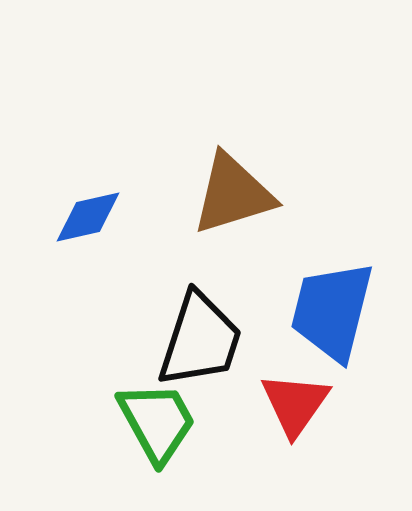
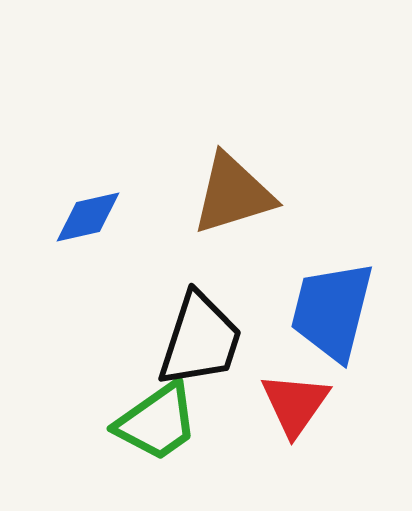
green trapezoid: rotated 84 degrees clockwise
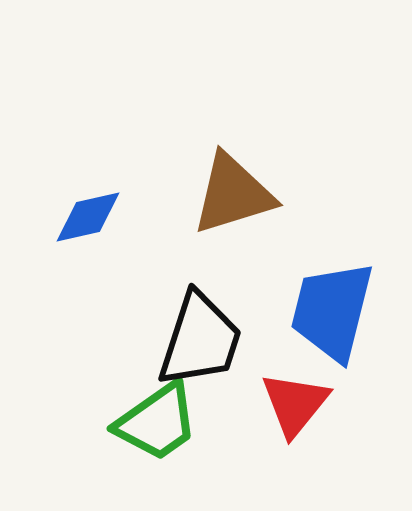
red triangle: rotated 4 degrees clockwise
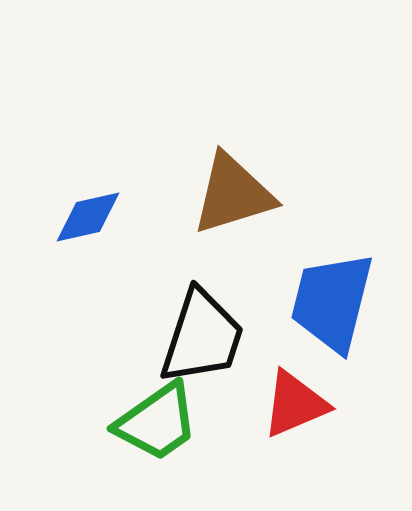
blue trapezoid: moved 9 px up
black trapezoid: moved 2 px right, 3 px up
red triangle: rotated 28 degrees clockwise
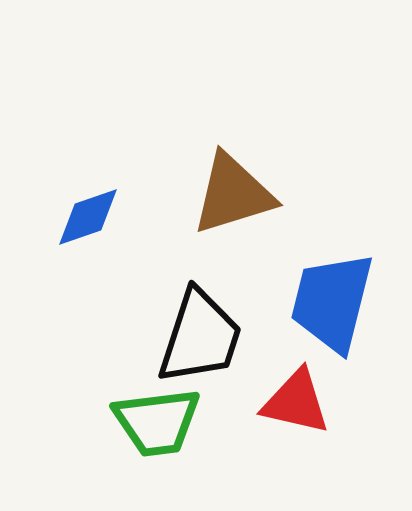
blue diamond: rotated 6 degrees counterclockwise
black trapezoid: moved 2 px left
red triangle: moved 1 px right, 2 px up; rotated 36 degrees clockwise
green trapezoid: rotated 28 degrees clockwise
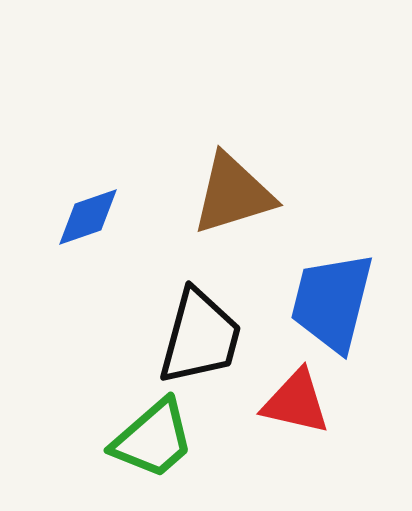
black trapezoid: rotated 3 degrees counterclockwise
green trapezoid: moved 4 px left, 17 px down; rotated 34 degrees counterclockwise
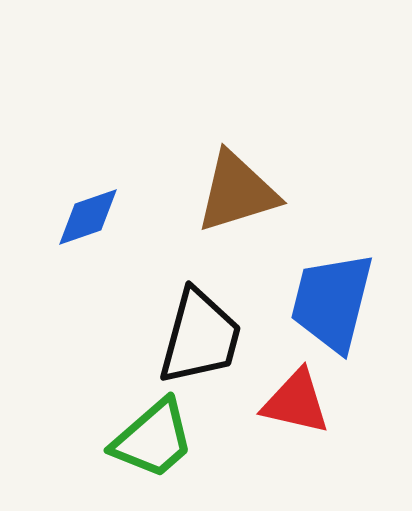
brown triangle: moved 4 px right, 2 px up
